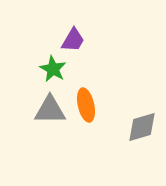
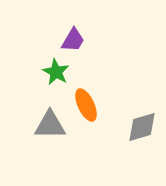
green star: moved 3 px right, 3 px down
orange ellipse: rotated 12 degrees counterclockwise
gray triangle: moved 15 px down
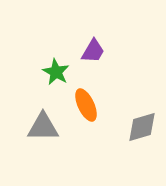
purple trapezoid: moved 20 px right, 11 px down
gray triangle: moved 7 px left, 2 px down
